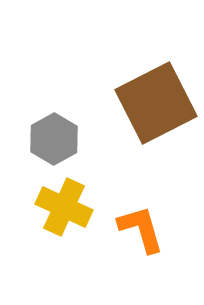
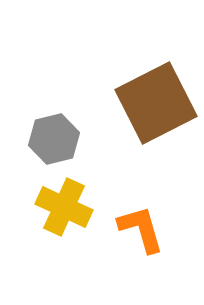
gray hexagon: rotated 15 degrees clockwise
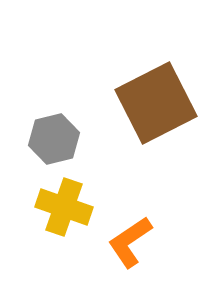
yellow cross: rotated 6 degrees counterclockwise
orange L-shape: moved 11 px left, 13 px down; rotated 108 degrees counterclockwise
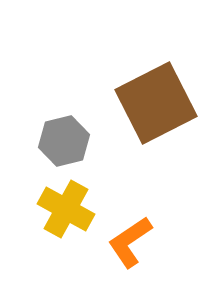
gray hexagon: moved 10 px right, 2 px down
yellow cross: moved 2 px right, 2 px down; rotated 10 degrees clockwise
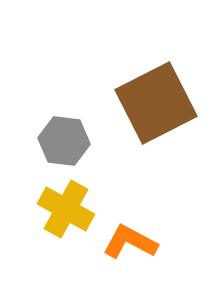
gray hexagon: rotated 21 degrees clockwise
orange L-shape: rotated 62 degrees clockwise
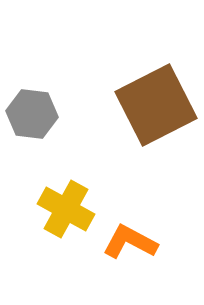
brown square: moved 2 px down
gray hexagon: moved 32 px left, 27 px up
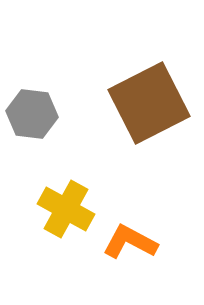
brown square: moved 7 px left, 2 px up
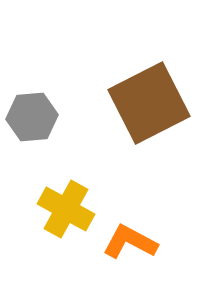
gray hexagon: moved 3 px down; rotated 12 degrees counterclockwise
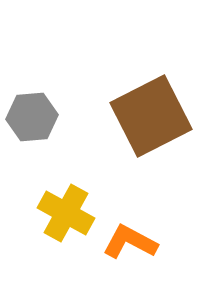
brown square: moved 2 px right, 13 px down
yellow cross: moved 4 px down
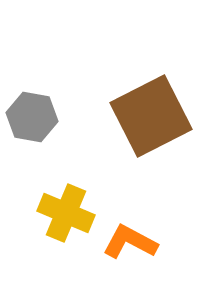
gray hexagon: rotated 15 degrees clockwise
yellow cross: rotated 6 degrees counterclockwise
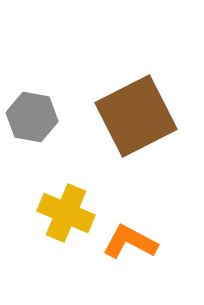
brown square: moved 15 px left
